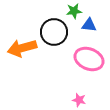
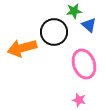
blue triangle: rotated 35 degrees clockwise
pink ellipse: moved 5 px left, 5 px down; rotated 48 degrees clockwise
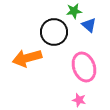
orange arrow: moved 5 px right, 10 px down
pink ellipse: moved 3 px down
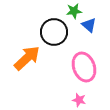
orange arrow: rotated 152 degrees clockwise
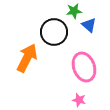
orange arrow: rotated 20 degrees counterclockwise
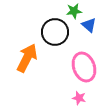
black circle: moved 1 px right
pink star: moved 2 px up
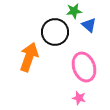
orange arrow: moved 2 px right, 1 px up; rotated 8 degrees counterclockwise
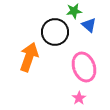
pink star: rotated 24 degrees clockwise
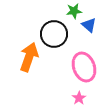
black circle: moved 1 px left, 2 px down
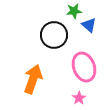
black circle: moved 1 px down
orange arrow: moved 4 px right, 22 px down
